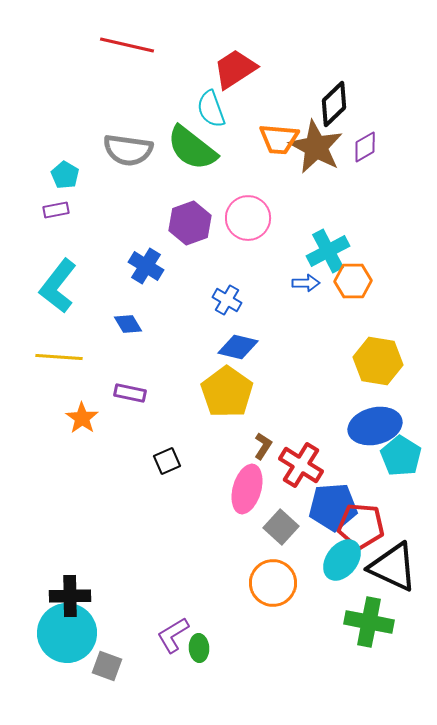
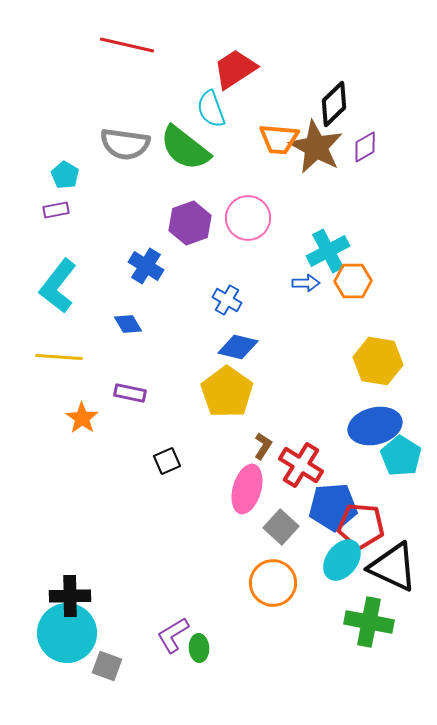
green semicircle at (192, 148): moved 7 px left
gray semicircle at (128, 150): moved 3 px left, 6 px up
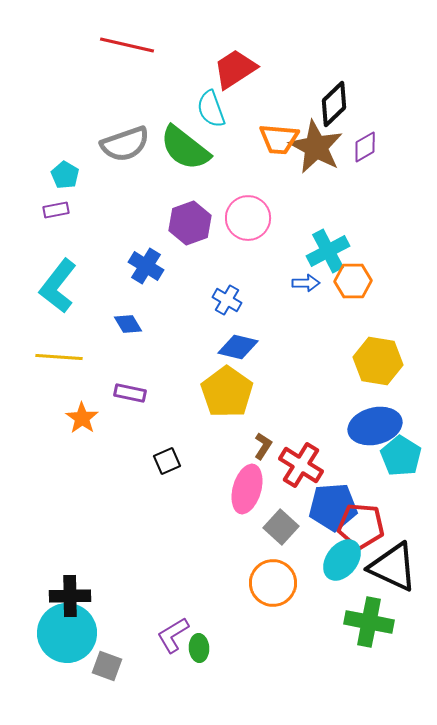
gray semicircle at (125, 144): rotated 27 degrees counterclockwise
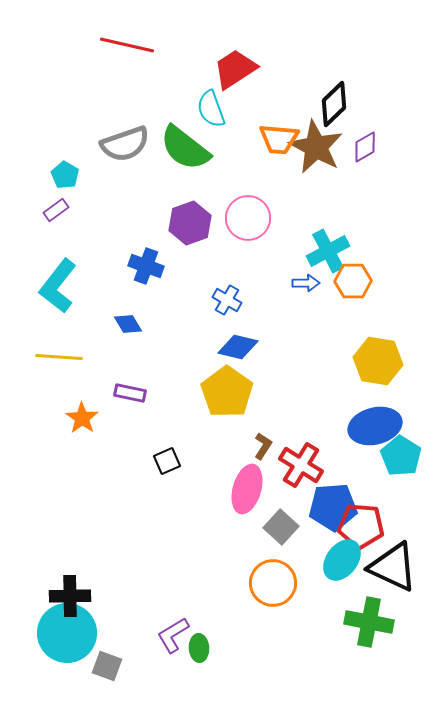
purple rectangle at (56, 210): rotated 25 degrees counterclockwise
blue cross at (146, 266): rotated 12 degrees counterclockwise
